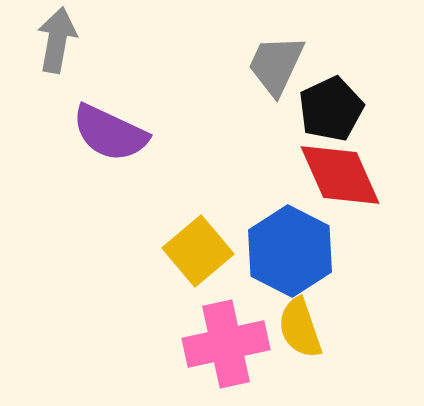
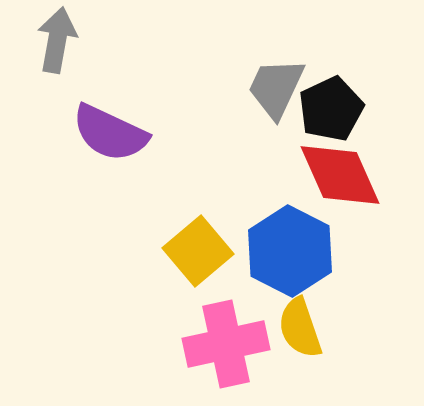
gray trapezoid: moved 23 px down
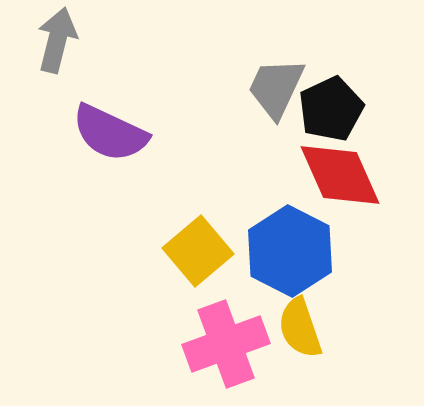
gray arrow: rotated 4 degrees clockwise
pink cross: rotated 8 degrees counterclockwise
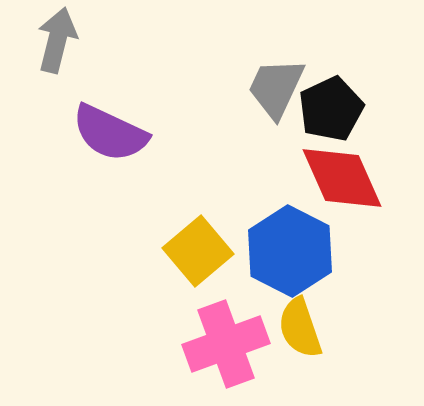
red diamond: moved 2 px right, 3 px down
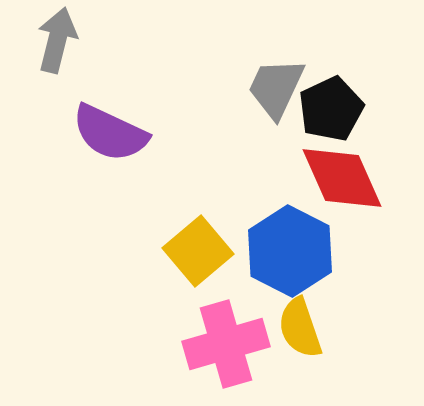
pink cross: rotated 4 degrees clockwise
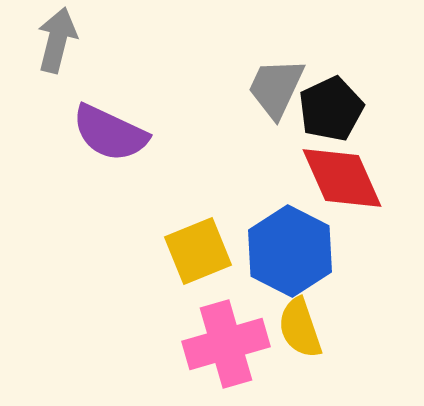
yellow square: rotated 18 degrees clockwise
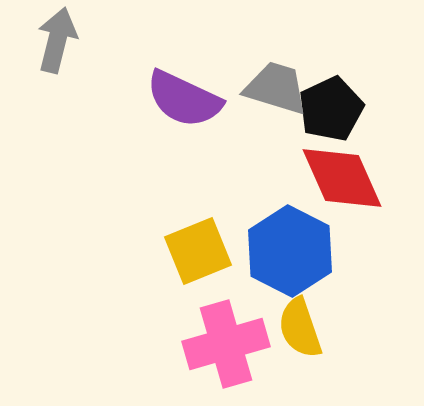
gray trapezoid: rotated 82 degrees clockwise
purple semicircle: moved 74 px right, 34 px up
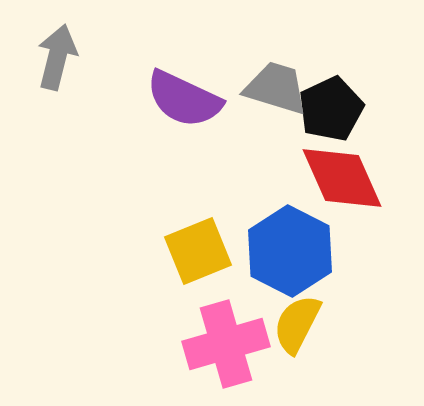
gray arrow: moved 17 px down
yellow semicircle: moved 3 px left, 4 px up; rotated 46 degrees clockwise
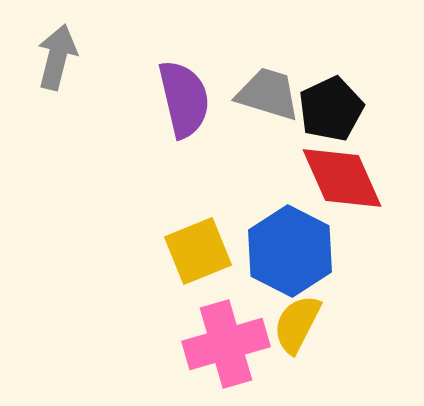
gray trapezoid: moved 8 px left, 6 px down
purple semicircle: rotated 128 degrees counterclockwise
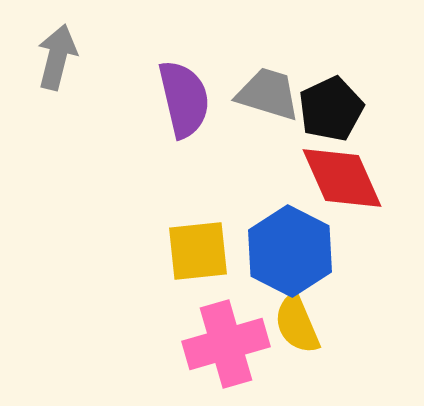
yellow square: rotated 16 degrees clockwise
yellow semicircle: rotated 50 degrees counterclockwise
